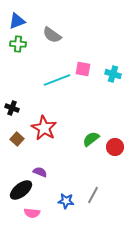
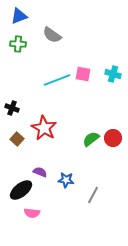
blue triangle: moved 2 px right, 5 px up
pink square: moved 5 px down
red circle: moved 2 px left, 9 px up
blue star: moved 21 px up
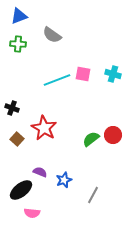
red circle: moved 3 px up
blue star: moved 2 px left; rotated 28 degrees counterclockwise
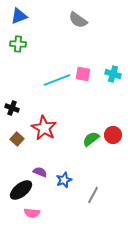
gray semicircle: moved 26 px right, 15 px up
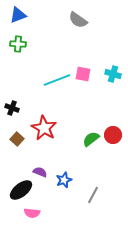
blue triangle: moved 1 px left, 1 px up
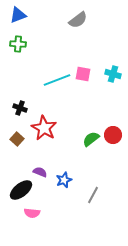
gray semicircle: rotated 72 degrees counterclockwise
black cross: moved 8 px right
